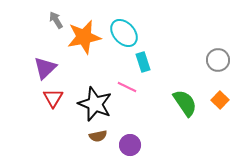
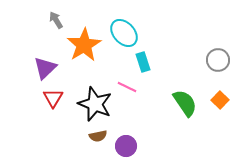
orange star: moved 8 px down; rotated 20 degrees counterclockwise
purple circle: moved 4 px left, 1 px down
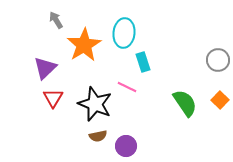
cyan ellipse: rotated 48 degrees clockwise
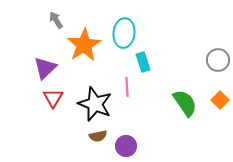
pink line: rotated 60 degrees clockwise
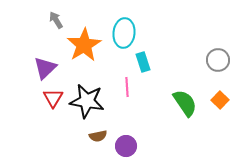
black star: moved 8 px left, 3 px up; rotated 12 degrees counterclockwise
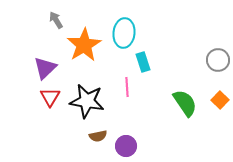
red triangle: moved 3 px left, 1 px up
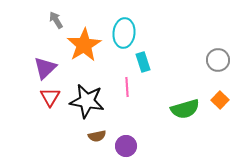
green semicircle: moved 6 px down; rotated 108 degrees clockwise
brown semicircle: moved 1 px left
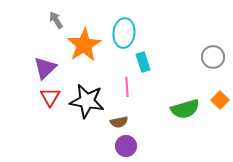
gray circle: moved 5 px left, 3 px up
brown semicircle: moved 22 px right, 14 px up
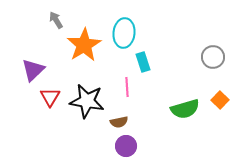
purple triangle: moved 12 px left, 2 px down
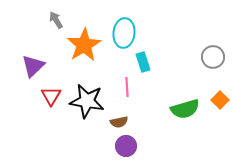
purple triangle: moved 4 px up
red triangle: moved 1 px right, 1 px up
